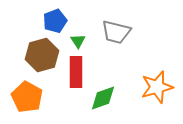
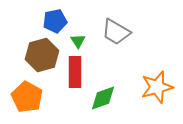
blue pentagon: rotated 10 degrees clockwise
gray trapezoid: rotated 16 degrees clockwise
red rectangle: moved 1 px left
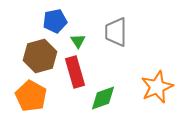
gray trapezoid: rotated 60 degrees clockwise
brown hexagon: moved 2 px left, 1 px down
red rectangle: rotated 16 degrees counterclockwise
orange star: rotated 8 degrees counterclockwise
orange pentagon: moved 4 px right, 1 px up
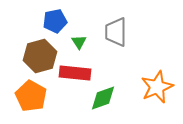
green triangle: moved 1 px right, 1 px down
red rectangle: moved 1 px down; rotated 68 degrees counterclockwise
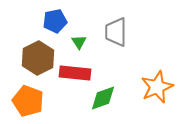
brown hexagon: moved 2 px left, 2 px down; rotated 12 degrees counterclockwise
orange pentagon: moved 3 px left, 5 px down; rotated 8 degrees counterclockwise
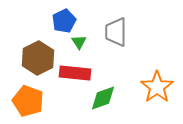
blue pentagon: moved 9 px right; rotated 15 degrees counterclockwise
orange star: rotated 12 degrees counterclockwise
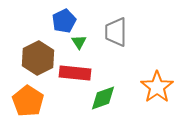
orange pentagon: rotated 12 degrees clockwise
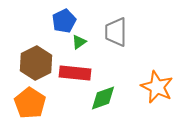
green triangle: rotated 28 degrees clockwise
brown hexagon: moved 2 px left, 5 px down
orange star: rotated 12 degrees counterclockwise
orange pentagon: moved 2 px right, 2 px down
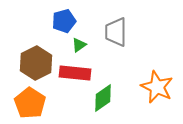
blue pentagon: rotated 10 degrees clockwise
green triangle: moved 3 px down
green diamond: rotated 16 degrees counterclockwise
